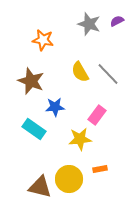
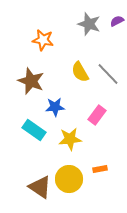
cyan rectangle: moved 1 px down
yellow star: moved 10 px left
brown triangle: rotated 20 degrees clockwise
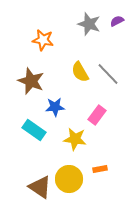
yellow star: moved 5 px right; rotated 15 degrees clockwise
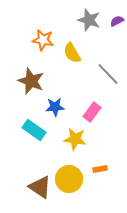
gray star: moved 4 px up
yellow semicircle: moved 8 px left, 19 px up
pink rectangle: moved 5 px left, 3 px up
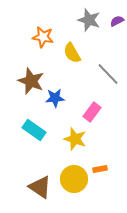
orange star: moved 3 px up
blue star: moved 9 px up
yellow star: rotated 10 degrees clockwise
yellow circle: moved 5 px right
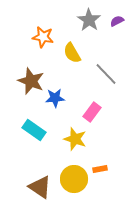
gray star: rotated 15 degrees clockwise
gray line: moved 2 px left
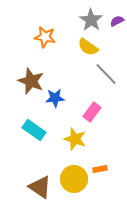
gray star: moved 2 px right
orange star: moved 2 px right
yellow semicircle: moved 16 px right, 6 px up; rotated 25 degrees counterclockwise
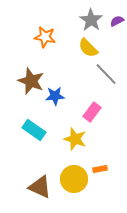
yellow semicircle: moved 1 px down; rotated 10 degrees clockwise
blue star: moved 2 px up
brown triangle: rotated 10 degrees counterclockwise
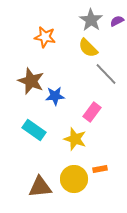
brown triangle: rotated 30 degrees counterclockwise
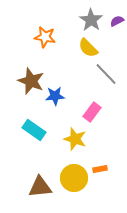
yellow circle: moved 1 px up
